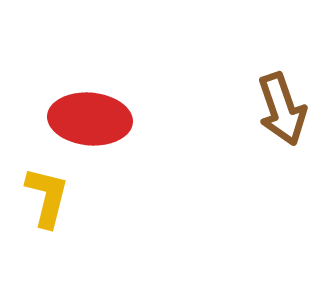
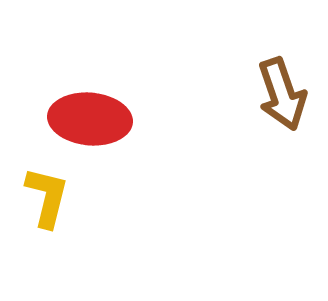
brown arrow: moved 15 px up
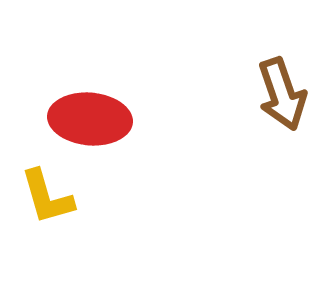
yellow L-shape: rotated 150 degrees clockwise
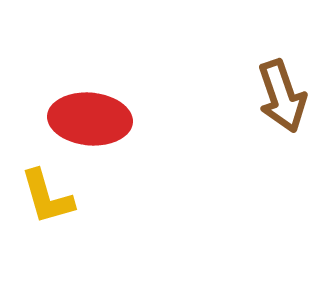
brown arrow: moved 2 px down
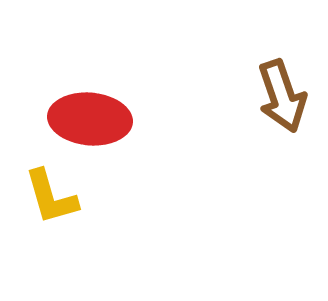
yellow L-shape: moved 4 px right
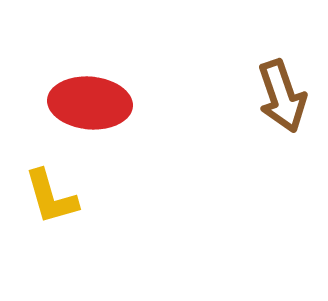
red ellipse: moved 16 px up
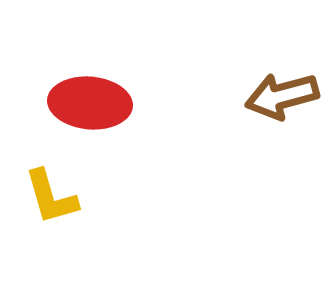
brown arrow: rotated 94 degrees clockwise
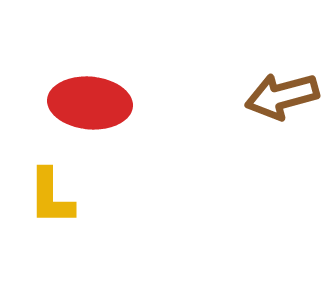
yellow L-shape: rotated 16 degrees clockwise
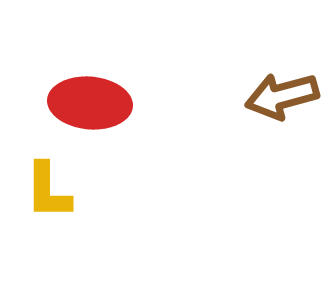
yellow L-shape: moved 3 px left, 6 px up
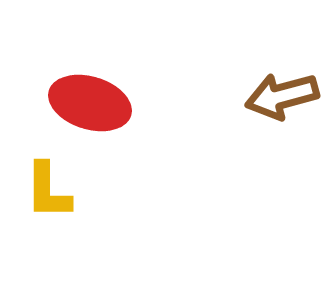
red ellipse: rotated 12 degrees clockwise
